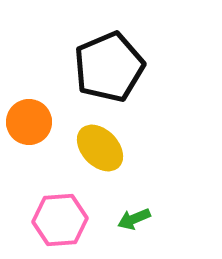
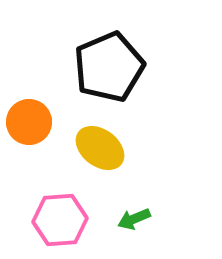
yellow ellipse: rotated 9 degrees counterclockwise
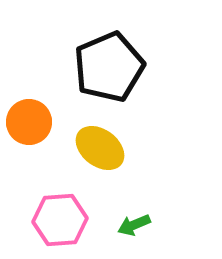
green arrow: moved 6 px down
